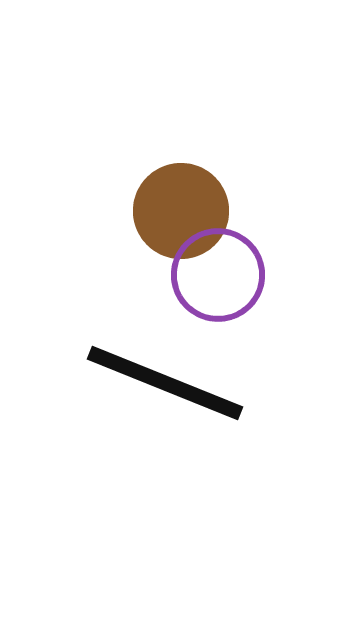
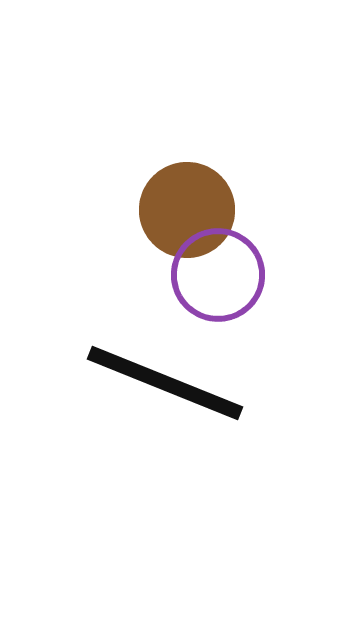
brown circle: moved 6 px right, 1 px up
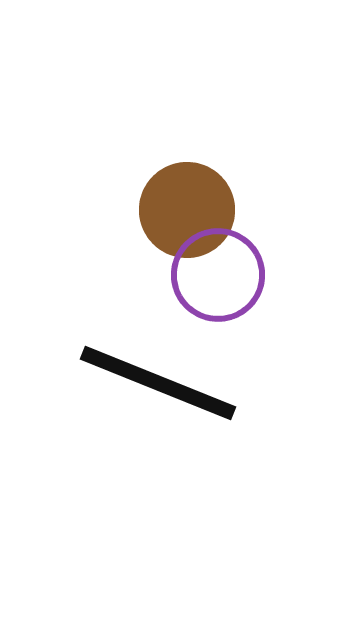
black line: moved 7 px left
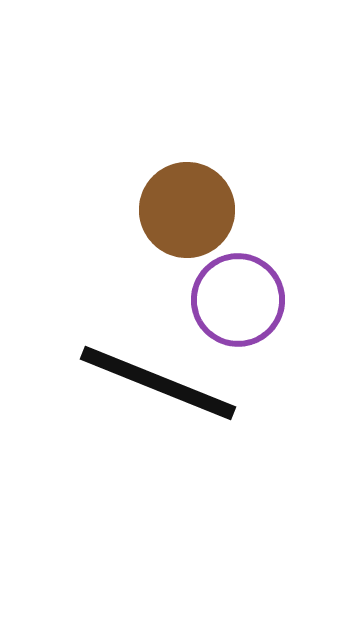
purple circle: moved 20 px right, 25 px down
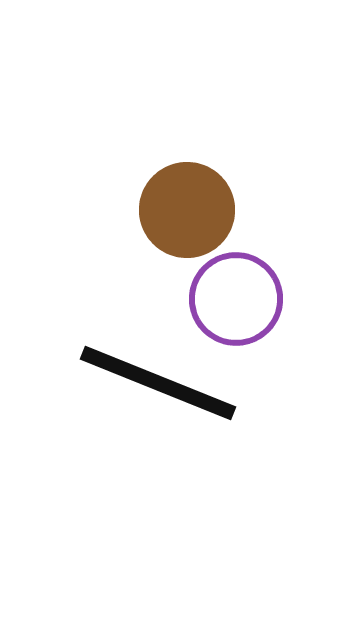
purple circle: moved 2 px left, 1 px up
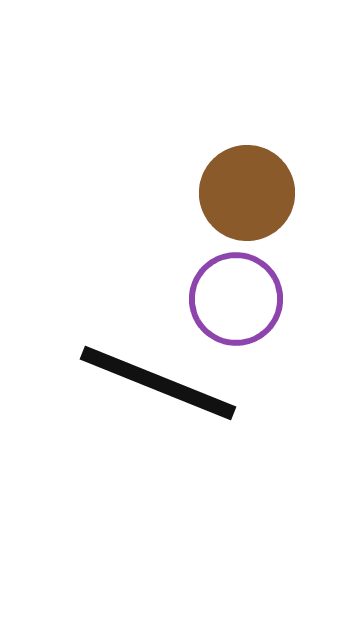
brown circle: moved 60 px right, 17 px up
